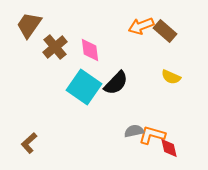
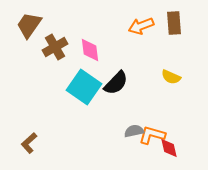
brown rectangle: moved 9 px right, 8 px up; rotated 45 degrees clockwise
brown cross: rotated 10 degrees clockwise
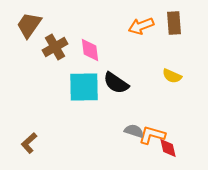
yellow semicircle: moved 1 px right, 1 px up
black semicircle: rotated 80 degrees clockwise
cyan square: rotated 36 degrees counterclockwise
gray semicircle: rotated 30 degrees clockwise
red diamond: moved 1 px left
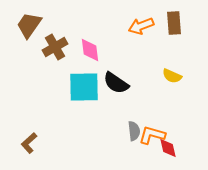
gray semicircle: rotated 66 degrees clockwise
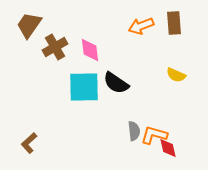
yellow semicircle: moved 4 px right, 1 px up
orange L-shape: moved 2 px right
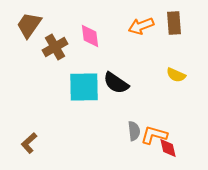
pink diamond: moved 14 px up
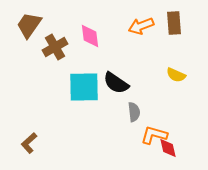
gray semicircle: moved 19 px up
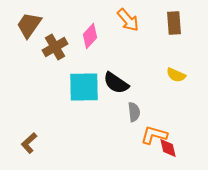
orange arrow: moved 13 px left, 6 px up; rotated 110 degrees counterclockwise
pink diamond: rotated 50 degrees clockwise
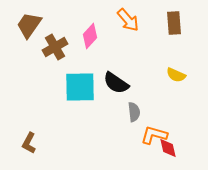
cyan square: moved 4 px left
brown L-shape: rotated 20 degrees counterclockwise
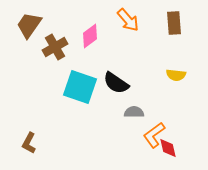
pink diamond: rotated 10 degrees clockwise
yellow semicircle: rotated 18 degrees counterclockwise
cyan square: rotated 20 degrees clockwise
gray semicircle: rotated 84 degrees counterclockwise
orange L-shape: rotated 52 degrees counterclockwise
